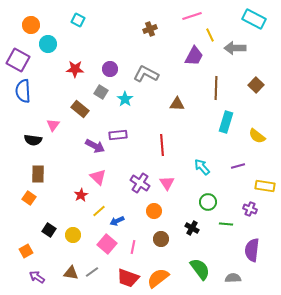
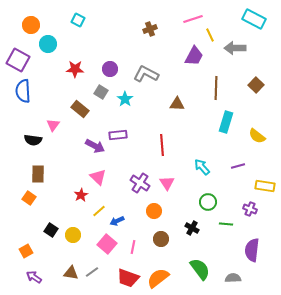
pink line at (192, 16): moved 1 px right, 3 px down
black square at (49, 230): moved 2 px right
purple arrow at (37, 277): moved 3 px left
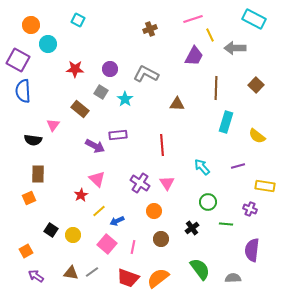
pink triangle at (98, 177): moved 1 px left, 2 px down
orange square at (29, 198): rotated 32 degrees clockwise
black cross at (192, 228): rotated 24 degrees clockwise
purple arrow at (34, 277): moved 2 px right, 1 px up
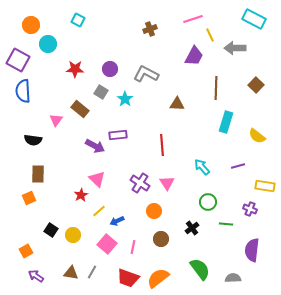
pink triangle at (53, 125): moved 3 px right, 5 px up
gray line at (92, 272): rotated 24 degrees counterclockwise
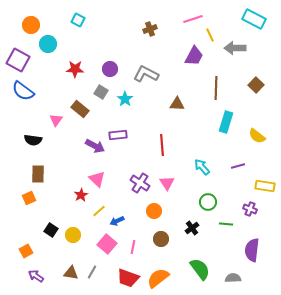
blue semicircle at (23, 91): rotated 50 degrees counterclockwise
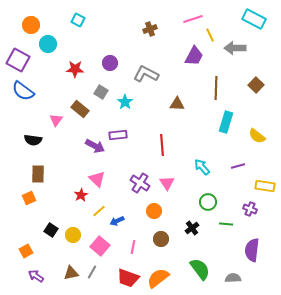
purple circle at (110, 69): moved 6 px up
cyan star at (125, 99): moved 3 px down
pink square at (107, 244): moved 7 px left, 2 px down
brown triangle at (71, 273): rotated 21 degrees counterclockwise
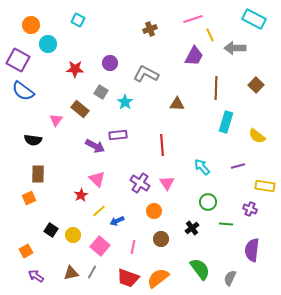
gray semicircle at (233, 278): moved 3 px left; rotated 63 degrees counterclockwise
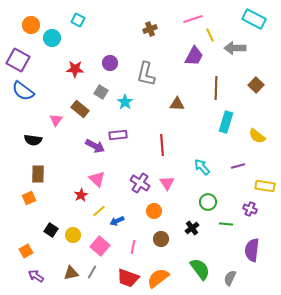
cyan circle at (48, 44): moved 4 px right, 6 px up
gray L-shape at (146, 74): rotated 105 degrees counterclockwise
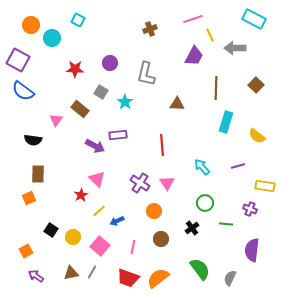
green circle at (208, 202): moved 3 px left, 1 px down
yellow circle at (73, 235): moved 2 px down
